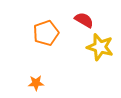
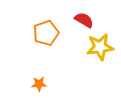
yellow star: rotated 24 degrees counterclockwise
orange star: moved 3 px right, 1 px down
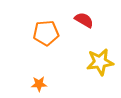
orange pentagon: rotated 15 degrees clockwise
yellow star: moved 15 px down
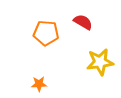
red semicircle: moved 1 px left, 2 px down
orange pentagon: rotated 10 degrees clockwise
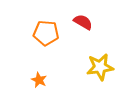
yellow star: moved 5 px down
orange star: moved 4 px up; rotated 28 degrees clockwise
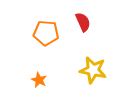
red semicircle: rotated 36 degrees clockwise
yellow star: moved 7 px left, 3 px down; rotated 20 degrees clockwise
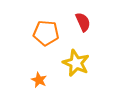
yellow star: moved 17 px left, 7 px up; rotated 12 degrees clockwise
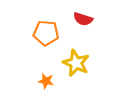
red semicircle: moved 3 px up; rotated 132 degrees clockwise
orange star: moved 7 px right, 1 px down; rotated 14 degrees counterclockwise
